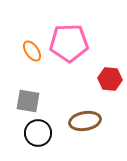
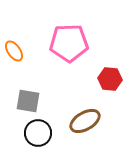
orange ellipse: moved 18 px left
brown ellipse: rotated 20 degrees counterclockwise
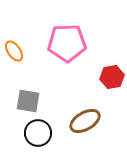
pink pentagon: moved 2 px left
red hexagon: moved 2 px right, 2 px up; rotated 15 degrees counterclockwise
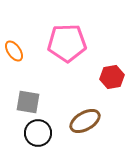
gray square: moved 1 px down
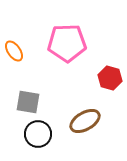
red hexagon: moved 2 px left, 1 px down; rotated 25 degrees clockwise
black circle: moved 1 px down
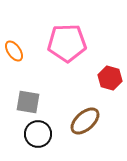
brown ellipse: rotated 12 degrees counterclockwise
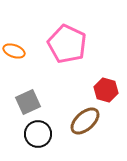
pink pentagon: moved 1 px down; rotated 27 degrees clockwise
orange ellipse: rotated 35 degrees counterclockwise
red hexagon: moved 4 px left, 12 px down
gray square: rotated 35 degrees counterclockwise
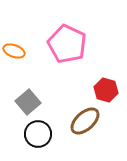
gray square: rotated 15 degrees counterclockwise
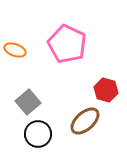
orange ellipse: moved 1 px right, 1 px up
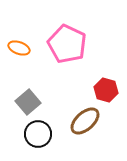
orange ellipse: moved 4 px right, 2 px up
